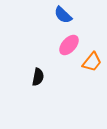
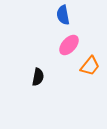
blue semicircle: rotated 36 degrees clockwise
orange trapezoid: moved 2 px left, 4 px down
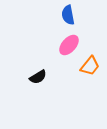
blue semicircle: moved 5 px right
black semicircle: rotated 48 degrees clockwise
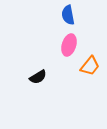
pink ellipse: rotated 25 degrees counterclockwise
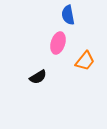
pink ellipse: moved 11 px left, 2 px up
orange trapezoid: moved 5 px left, 5 px up
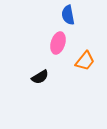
black semicircle: moved 2 px right
